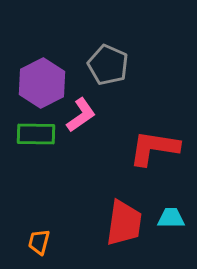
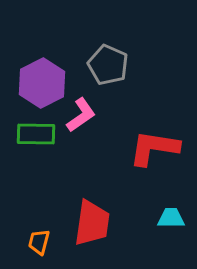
red trapezoid: moved 32 px left
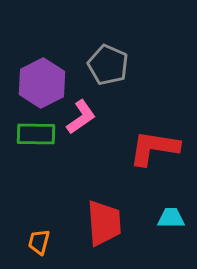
pink L-shape: moved 2 px down
red trapezoid: moved 12 px right; rotated 12 degrees counterclockwise
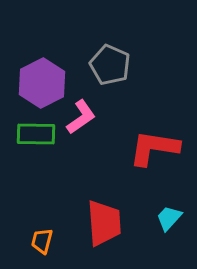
gray pentagon: moved 2 px right
cyan trapezoid: moved 2 px left; rotated 48 degrees counterclockwise
orange trapezoid: moved 3 px right, 1 px up
